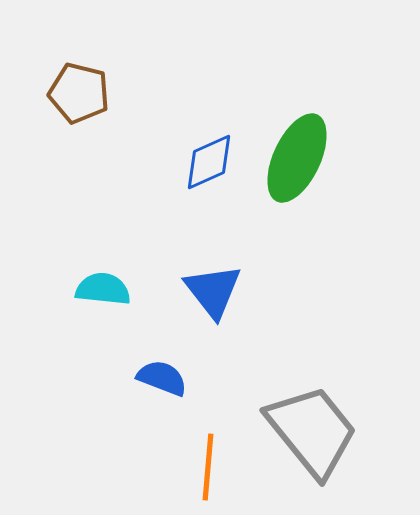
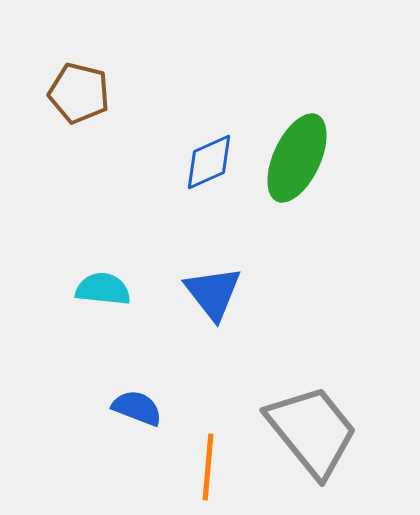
blue triangle: moved 2 px down
blue semicircle: moved 25 px left, 30 px down
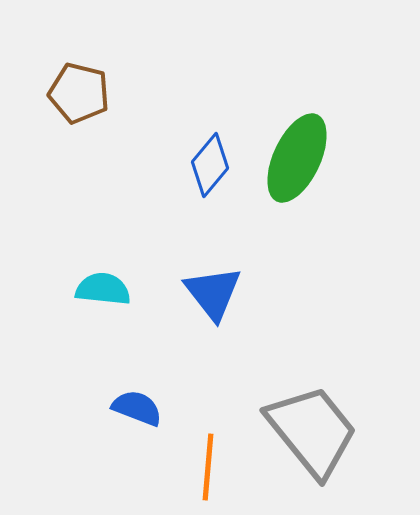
blue diamond: moved 1 px right, 3 px down; rotated 26 degrees counterclockwise
